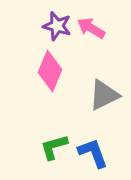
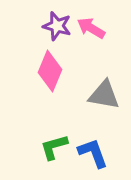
gray triangle: rotated 36 degrees clockwise
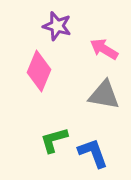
pink arrow: moved 13 px right, 21 px down
pink diamond: moved 11 px left
green L-shape: moved 7 px up
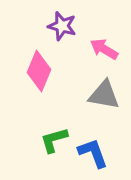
purple star: moved 5 px right
